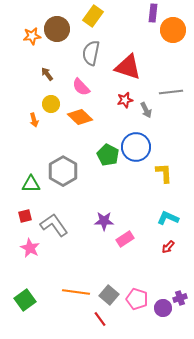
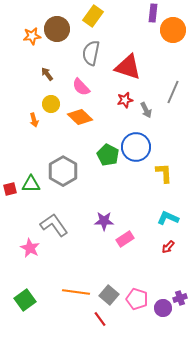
gray line: moved 2 px right; rotated 60 degrees counterclockwise
red square: moved 15 px left, 27 px up
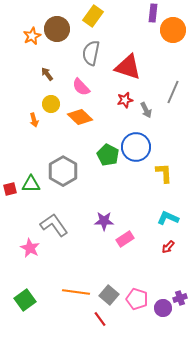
orange star: rotated 18 degrees counterclockwise
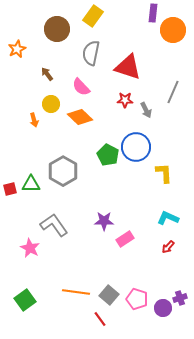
orange star: moved 15 px left, 13 px down
red star: rotated 14 degrees clockwise
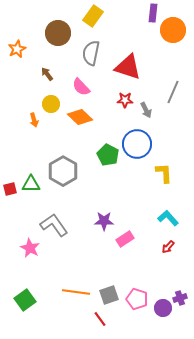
brown circle: moved 1 px right, 4 px down
blue circle: moved 1 px right, 3 px up
cyan L-shape: rotated 25 degrees clockwise
gray square: rotated 30 degrees clockwise
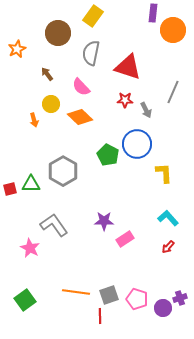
red line: moved 3 px up; rotated 35 degrees clockwise
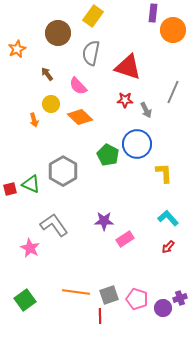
pink semicircle: moved 3 px left, 1 px up
green triangle: rotated 24 degrees clockwise
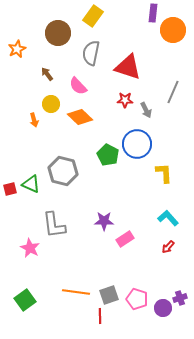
gray hexagon: rotated 16 degrees counterclockwise
gray L-shape: rotated 152 degrees counterclockwise
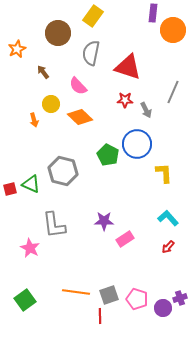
brown arrow: moved 4 px left, 2 px up
